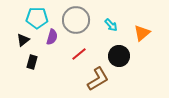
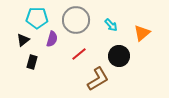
purple semicircle: moved 2 px down
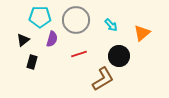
cyan pentagon: moved 3 px right, 1 px up
red line: rotated 21 degrees clockwise
brown L-shape: moved 5 px right
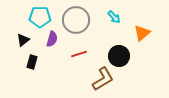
cyan arrow: moved 3 px right, 8 px up
